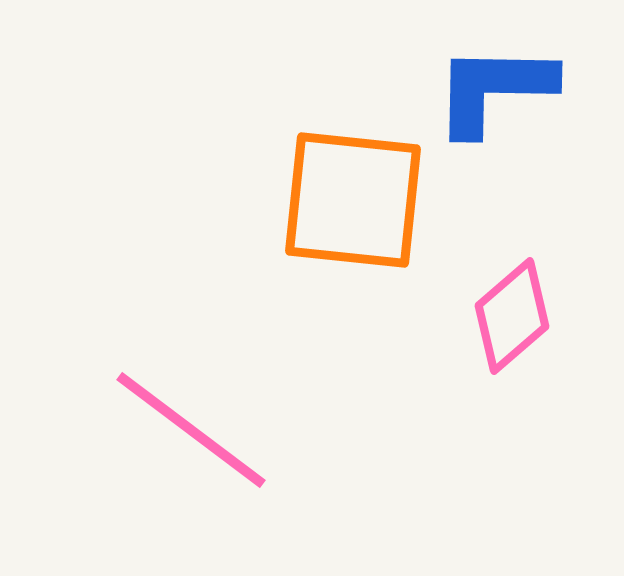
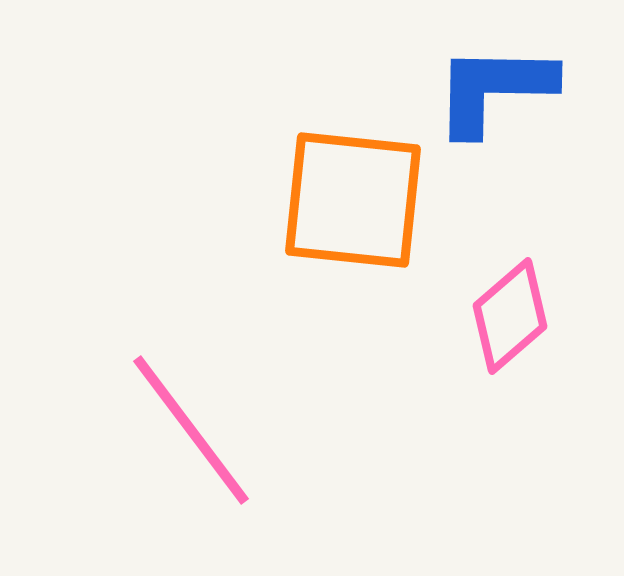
pink diamond: moved 2 px left
pink line: rotated 16 degrees clockwise
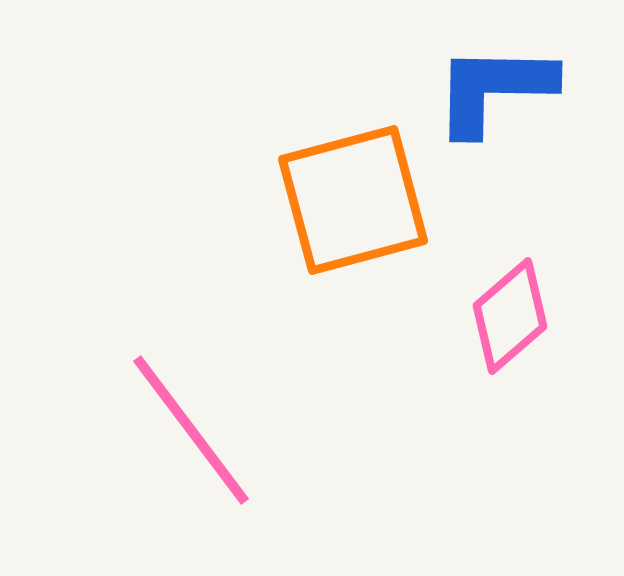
orange square: rotated 21 degrees counterclockwise
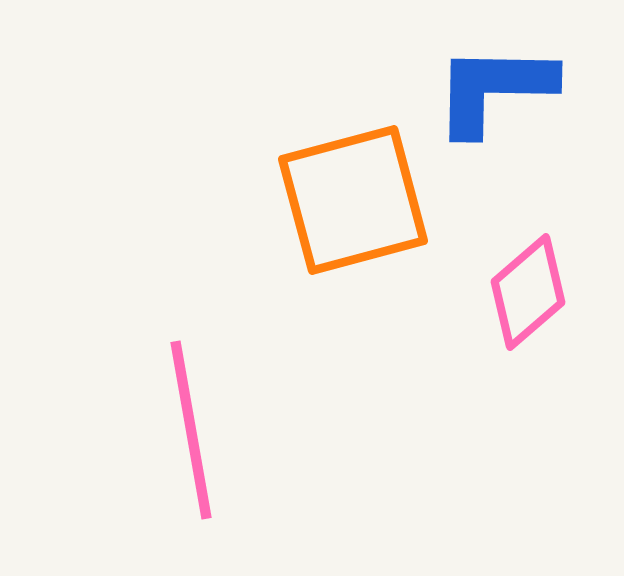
pink diamond: moved 18 px right, 24 px up
pink line: rotated 27 degrees clockwise
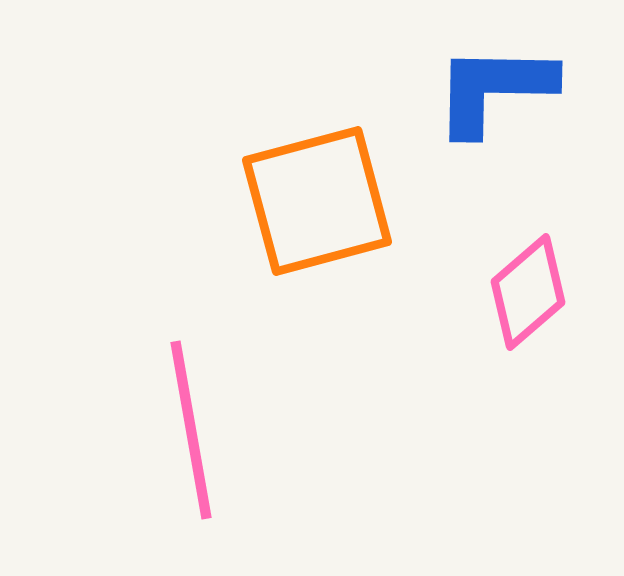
orange square: moved 36 px left, 1 px down
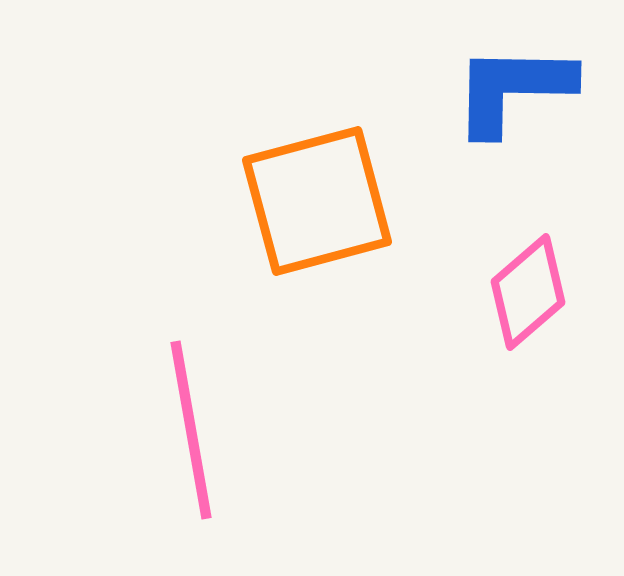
blue L-shape: moved 19 px right
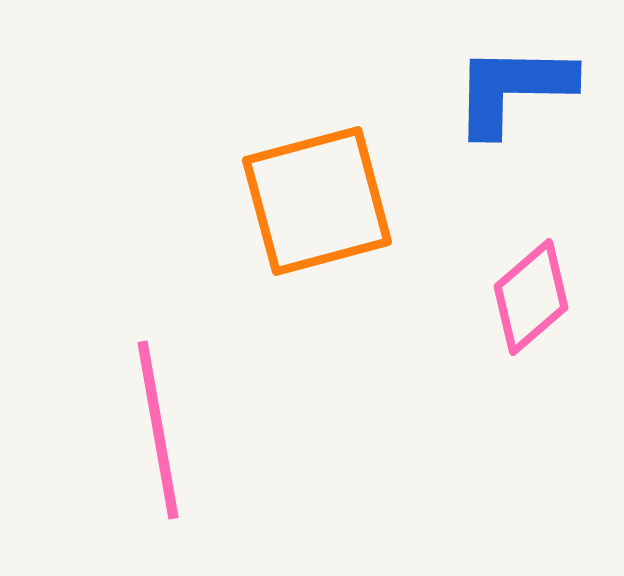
pink diamond: moved 3 px right, 5 px down
pink line: moved 33 px left
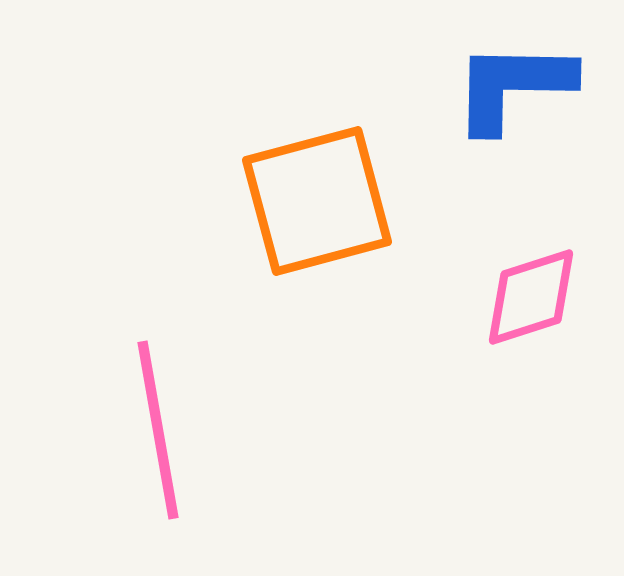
blue L-shape: moved 3 px up
pink diamond: rotated 23 degrees clockwise
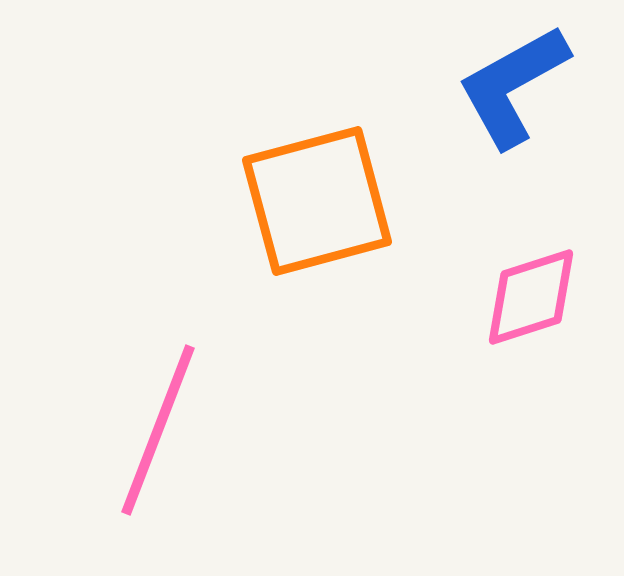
blue L-shape: rotated 30 degrees counterclockwise
pink line: rotated 31 degrees clockwise
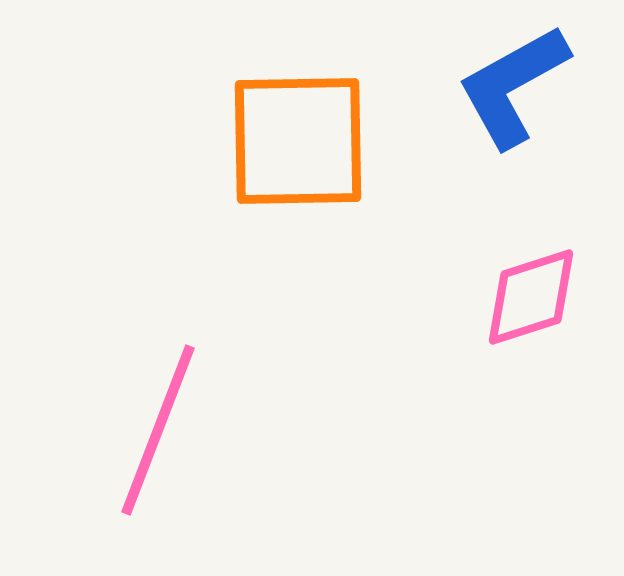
orange square: moved 19 px left, 60 px up; rotated 14 degrees clockwise
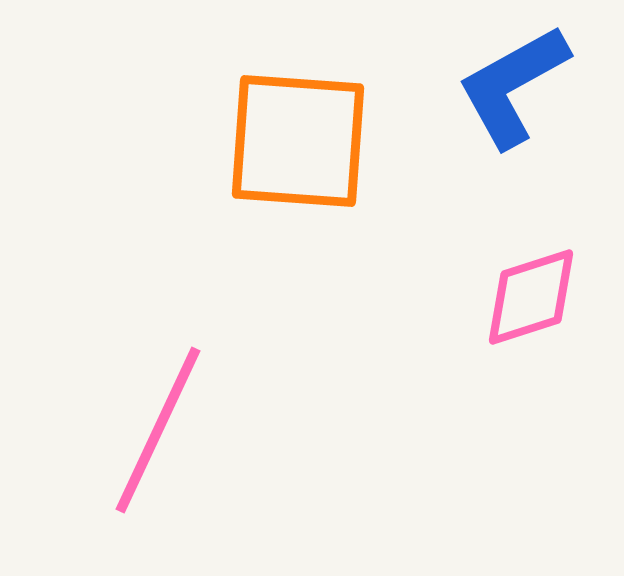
orange square: rotated 5 degrees clockwise
pink line: rotated 4 degrees clockwise
